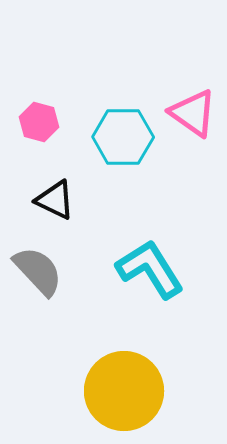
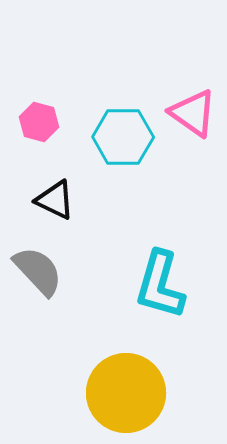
cyan L-shape: moved 10 px right, 16 px down; rotated 132 degrees counterclockwise
yellow circle: moved 2 px right, 2 px down
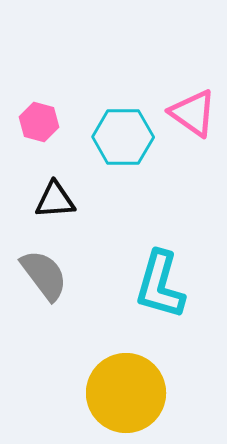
black triangle: rotated 30 degrees counterclockwise
gray semicircle: moved 6 px right, 4 px down; rotated 6 degrees clockwise
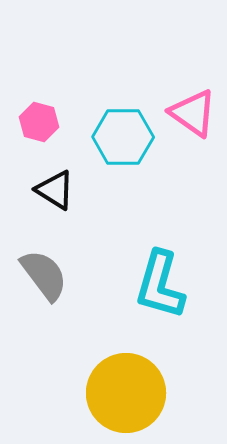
black triangle: moved 10 px up; rotated 36 degrees clockwise
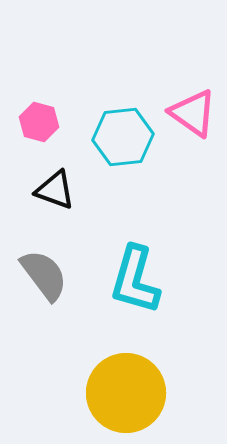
cyan hexagon: rotated 6 degrees counterclockwise
black triangle: rotated 12 degrees counterclockwise
cyan L-shape: moved 25 px left, 5 px up
